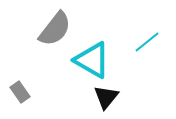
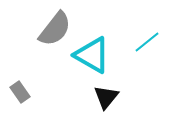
cyan triangle: moved 5 px up
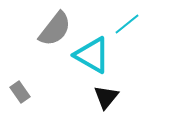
cyan line: moved 20 px left, 18 px up
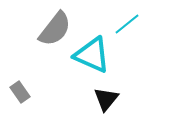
cyan triangle: rotated 6 degrees counterclockwise
black triangle: moved 2 px down
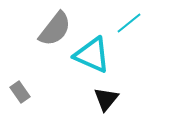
cyan line: moved 2 px right, 1 px up
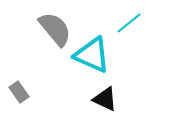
gray semicircle: rotated 78 degrees counterclockwise
gray rectangle: moved 1 px left
black triangle: moved 1 px left; rotated 44 degrees counterclockwise
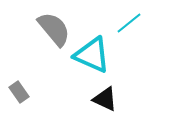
gray semicircle: moved 1 px left
